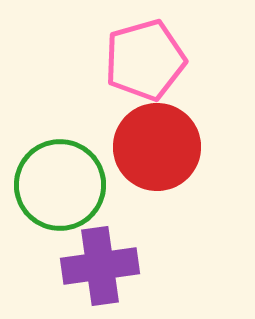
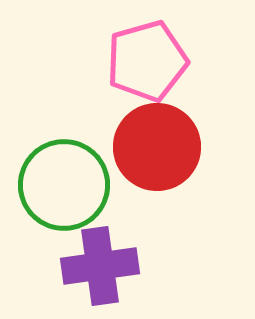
pink pentagon: moved 2 px right, 1 px down
green circle: moved 4 px right
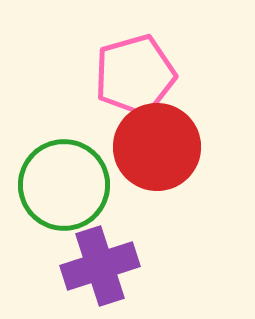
pink pentagon: moved 12 px left, 14 px down
purple cross: rotated 10 degrees counterclockwise
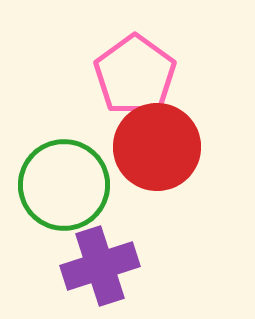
pink pentagon: rotated 20 degrees counterclockwise
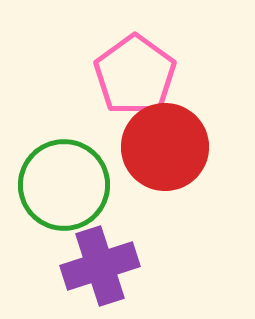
red circle: moved 8 px right
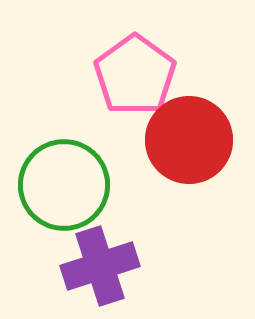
red circle: moved 24 px right, 7 px up
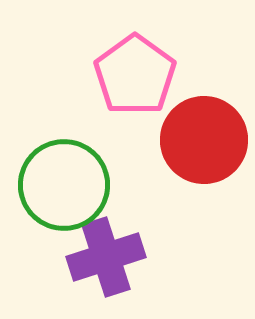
red circle: moved 15 px right
purple cross: moved 6 px right, 9 px up
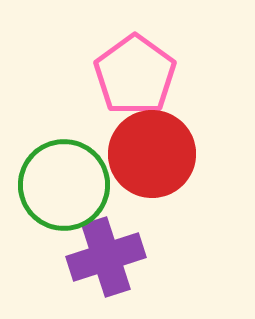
red circle: moved 52 px left, 14 px down
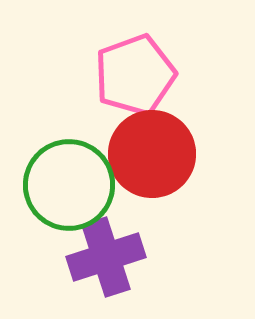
pink pentagon: rotated 16 degrees clockwise
green circle: moved 5 px right
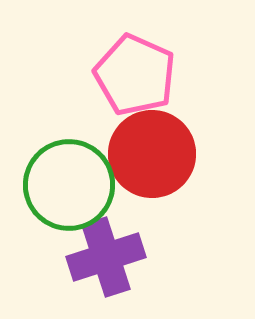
pink pentagon: rotated 28 degrees counterclockwise
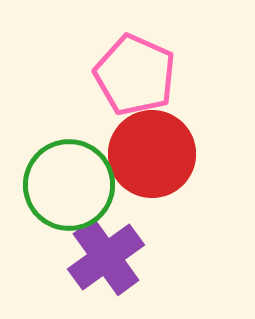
purple cross: rotated 18 degrees counterclockwise
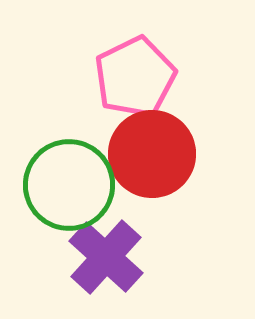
pink pentagon: moved 2 px down; rotated 22 degrees clockwise
purple cross: rotated 12 degrees counterclockwise
